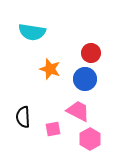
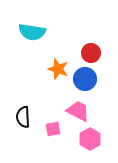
orange star: moved 8 px right
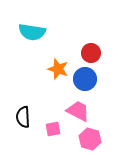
pink hexagon: rotated 15 degrees counterclockwise
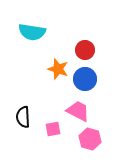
red circle: moved 6 px left, 3 px up
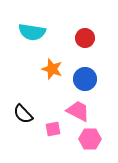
red circle: moved 12 px up
orange star: moved 6 px left
black semicircle: moved 3 px up; rotated 40 degrees counterclockwise
pink hexagon: rotated 15 degrees counterclockwise
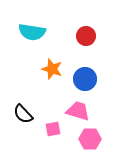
red circle: moved 1 px right, 2 px up
pink trapezoid: rotated 10 degrees counterclockwise
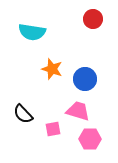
red circle: moved 7 px right, 17 px up
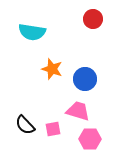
black semicircle: moved 2 px right, 11 px down
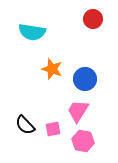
pink trapezoid: rotated 75 degrees counterclockwise
pink hexagon: moved 7 px left, 2 px down; rotated 10 degrees clockwise
